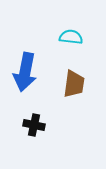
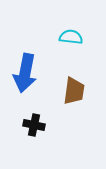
blue arrow: moved 1 px down
brown trapezoid: moved 7 px down
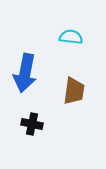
black cross: moved 2 px left, 1 px up
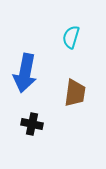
cyan semicircle: rotated 80 degrees counterclockwise
brown trapezoid: moved 1 px right, 2 px down
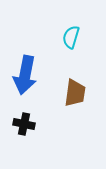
blue arrow: moved 2 px down
black cross: moved 8 px left
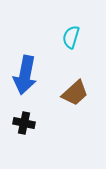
brown trapezoid: rotated 40 degrees clockwise
black cross: moved 1 px up
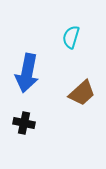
blue arrow: moved 2 px right, 2 px up
brown trapezoid: moved 7 px right
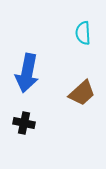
cyan semicircle: moved 12 px right, 4 px up; rotated 20 degrees counterclockwise
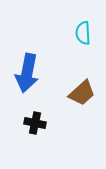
black cross: moved 11 px right
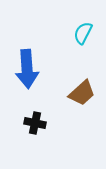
cyan semicircle: rotated 30 degrees clockwise
blue arrow: moved 4 px up; rotated 15 degrees counterclockwise
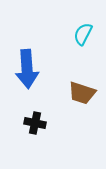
cyan semicircle: moved 1 px down
brown trapezoid: rotated 60 degrees clockwise
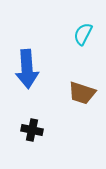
black cross: moved 3 px left, 7 px down
